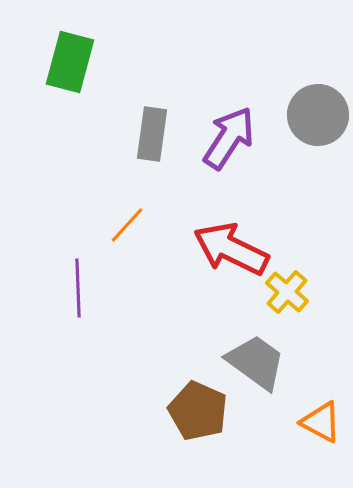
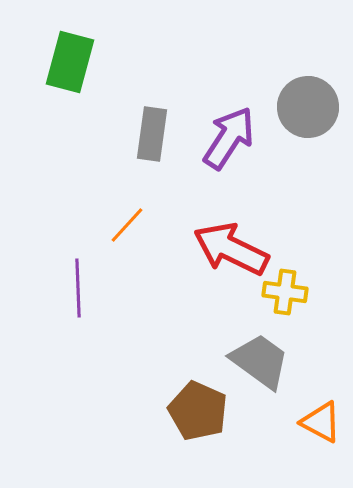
gray circle: moved 10 px left, 8 px up
yellow cross: moved 2 px left; rotated 33 degrees counterclockwise
gray trapezoid: moved 4 px right, 1 px up
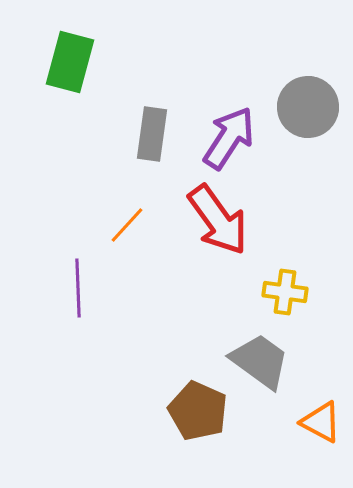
red arrow: moved 13 px left, 29 px up; rotated 152 degrees counterclockwise
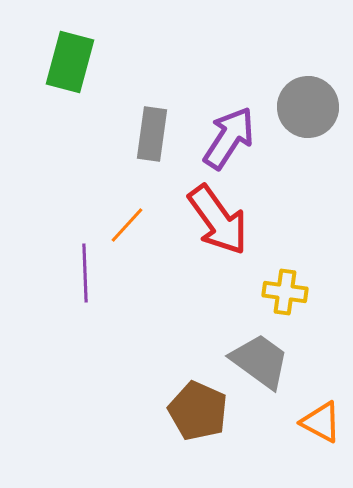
purple line: moved 7 px right, 15 px up
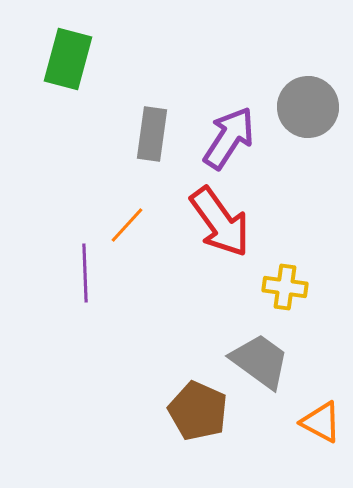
green rectangle: moved 2 px left, 3 px up
red arrow: moved 2 px right, 2 px down
yellow cross: moved 5 px up
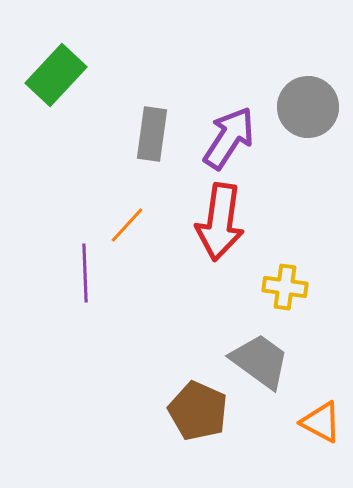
green rectangle: moved 12 px left, 16 px down; rotated 28 degrees clockwise
red arrow: rotated 44 degrees clockwise
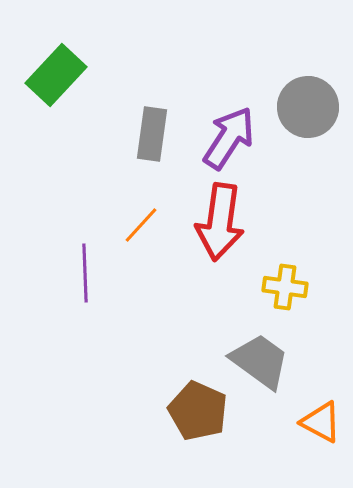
orange line: moved 14 px right
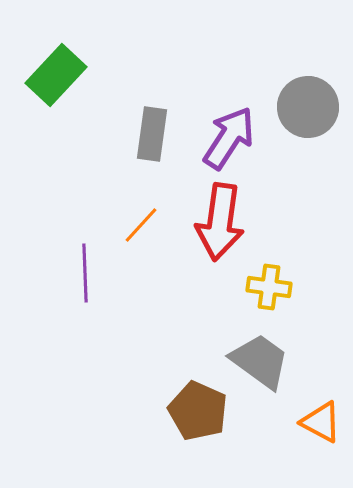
yellow cross: moved 16 px left
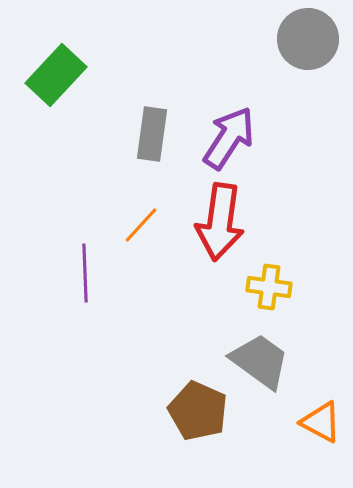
gray circle: moved 68 px up
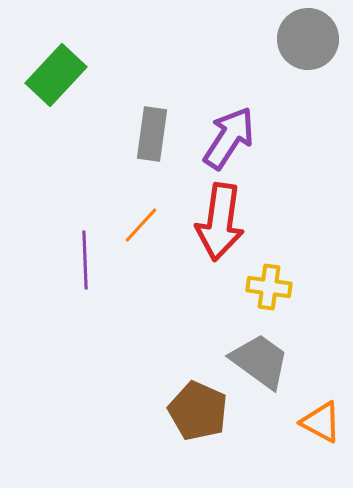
purple line: moved 13 px up
